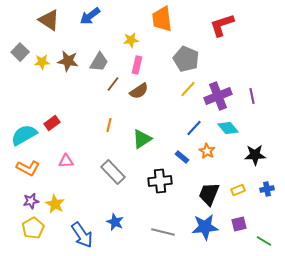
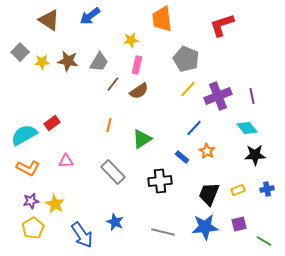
cyan diamond at (228, 128): moved 19 px right
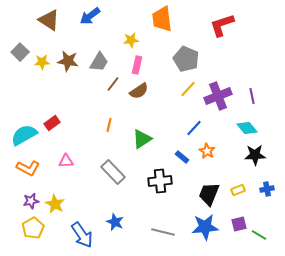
green line at (264, 241): moved 5 px left, 6 px up
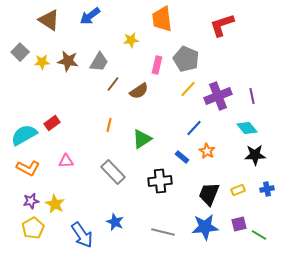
pink rectangle at (137, 65): moved 20 px right
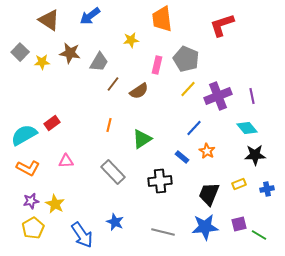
brown star at (68, 61): moved 2 px right, 8 px up
yellow rectangle at (238, 190): moved 1 px right, 6 px up
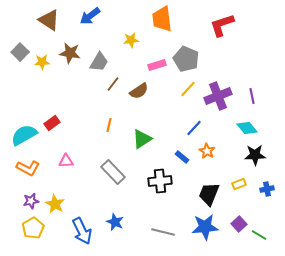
pink rectangle at (157, 65): rotated 60 degrees clockwise
purple square at (239, 224): rotated 28 degrees counterclockwise
blue arrow at (82, 235): moved 4 px up; rotated 8 degrees clockwise
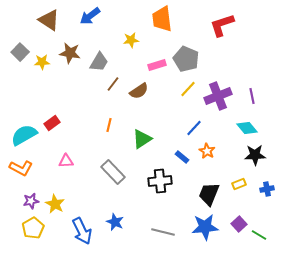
orange L-shape at (28, 168): moved 7 px left
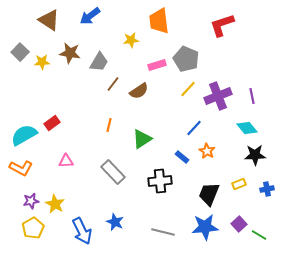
orange trapezoid at (162, 19): moved 3 px left, 2 px down
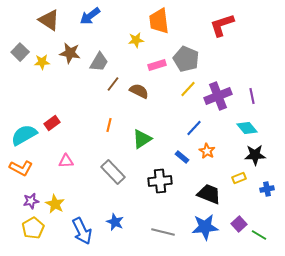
yellow star at (131, 40): moved 5 px right
brown semicircle at (139, 91): rotated 120 degrees counterclockwise
yellow rectangle at (239, 184): moved 6 px up
black trapezoid at (209, 194): rotated 90 degrees clockwise
